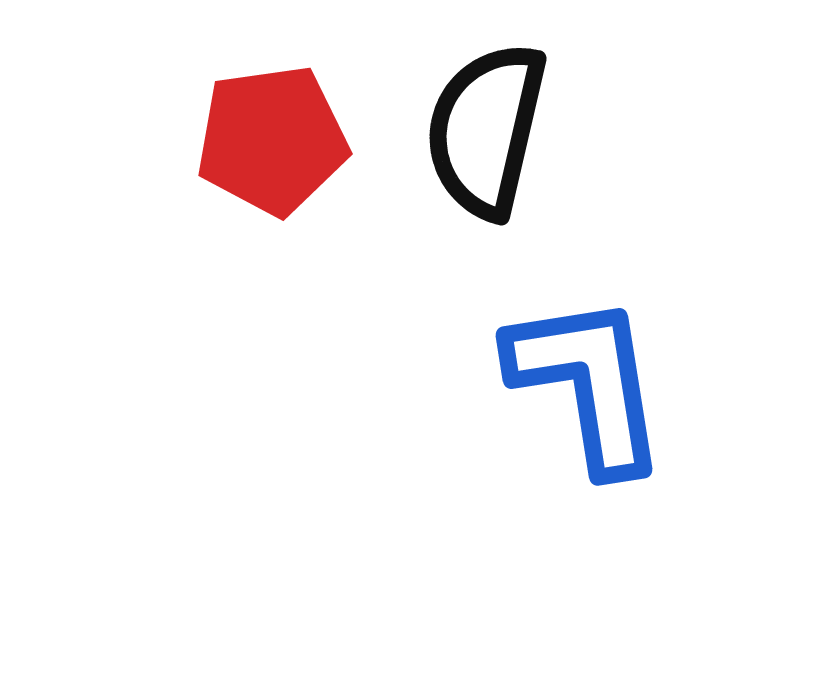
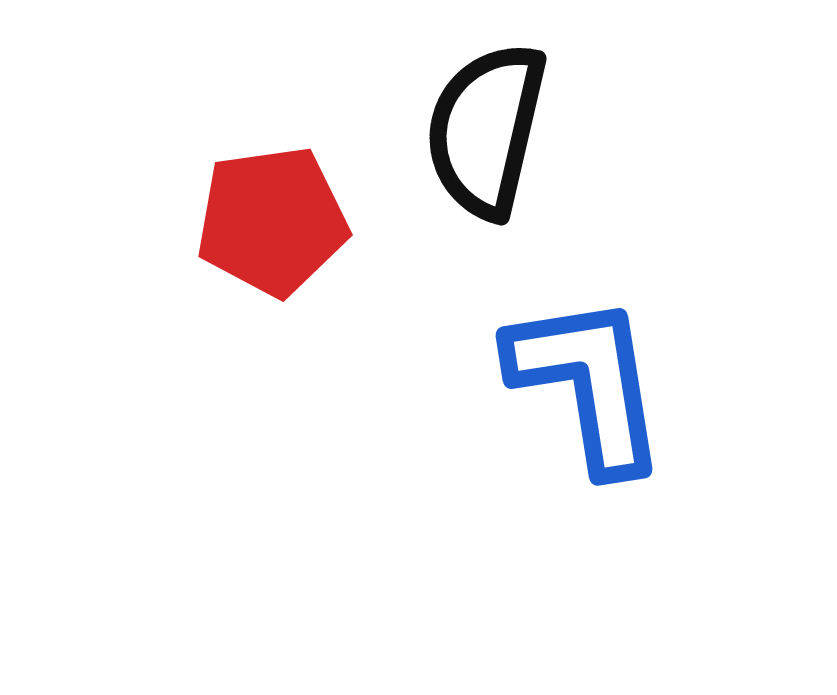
red pentagon: moved 81 px down
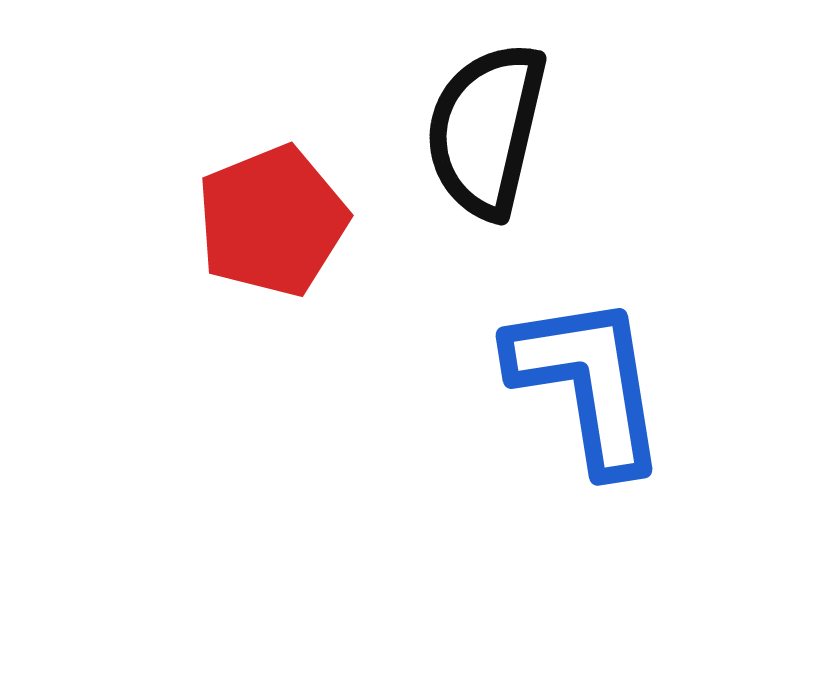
red pentagon: rotated 14 degrees counterclockwise
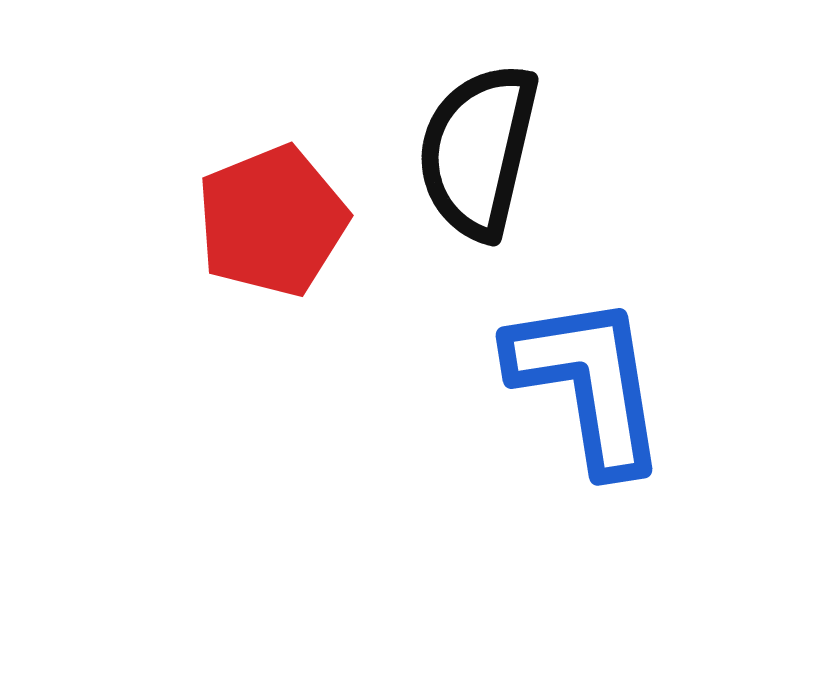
black semicircle: moved 8 px left, 21 px down
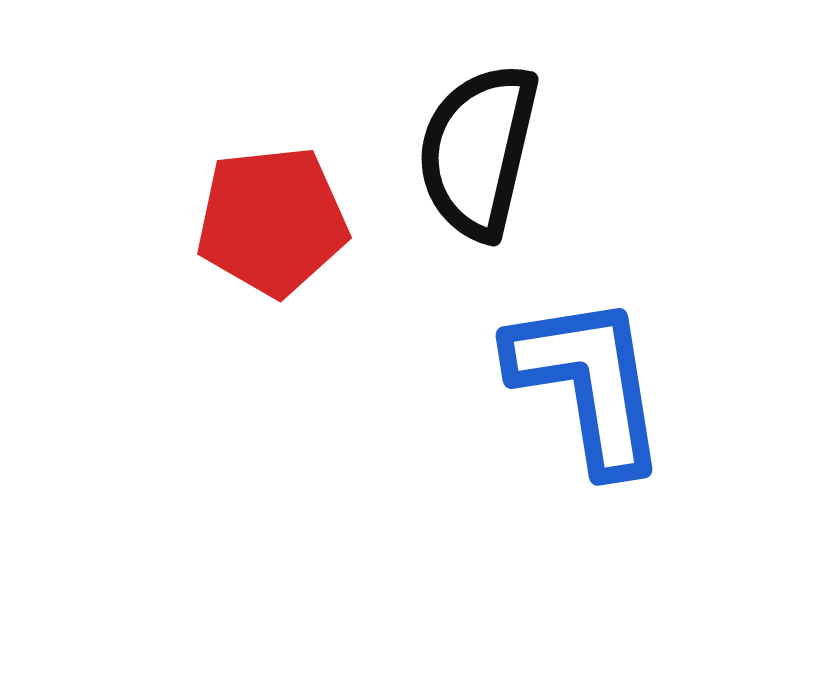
red pentagon: rotated 16 degrees clockwise
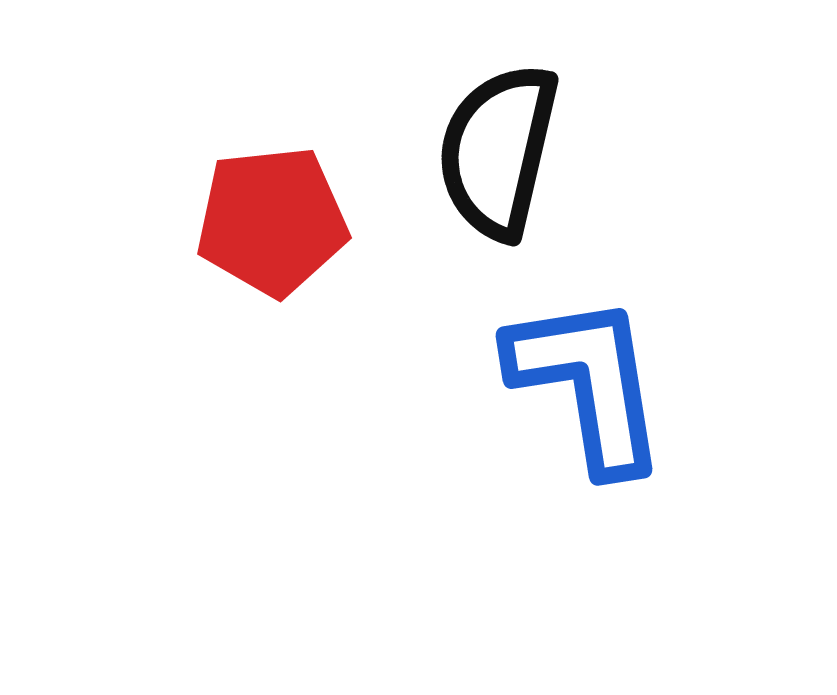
black semicircle: moved 20 px right
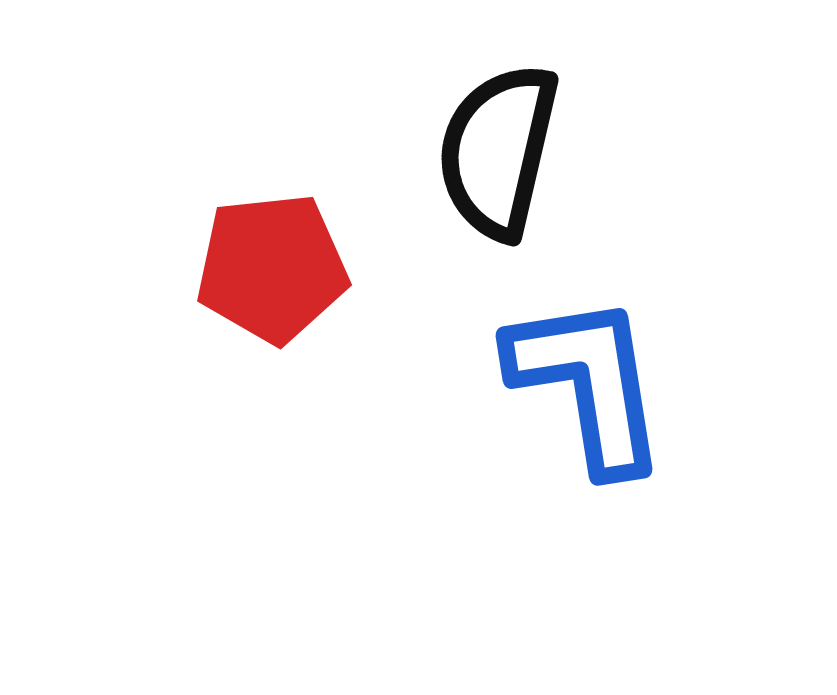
red pentagon: moved 47 px down
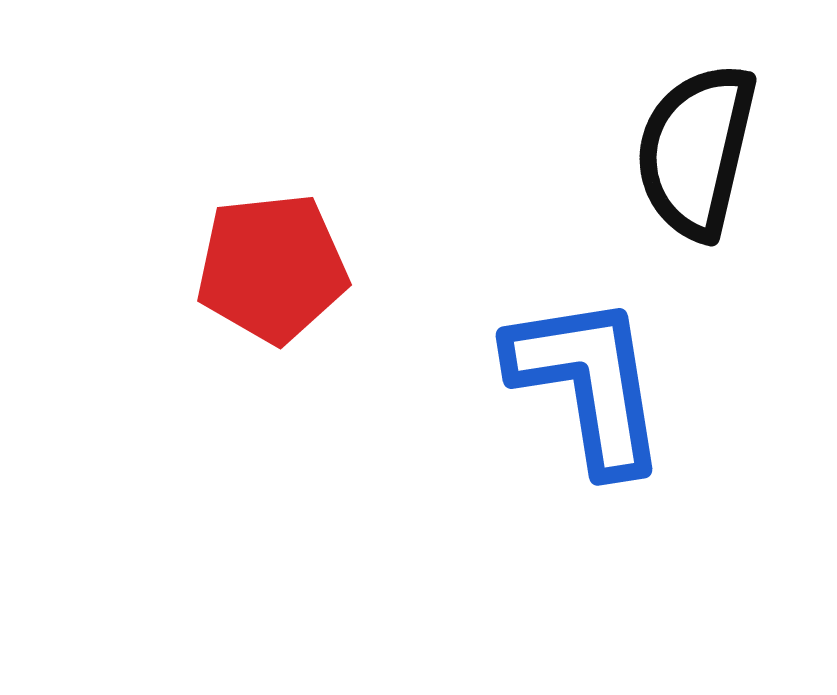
black semicircle: moved 198 px right
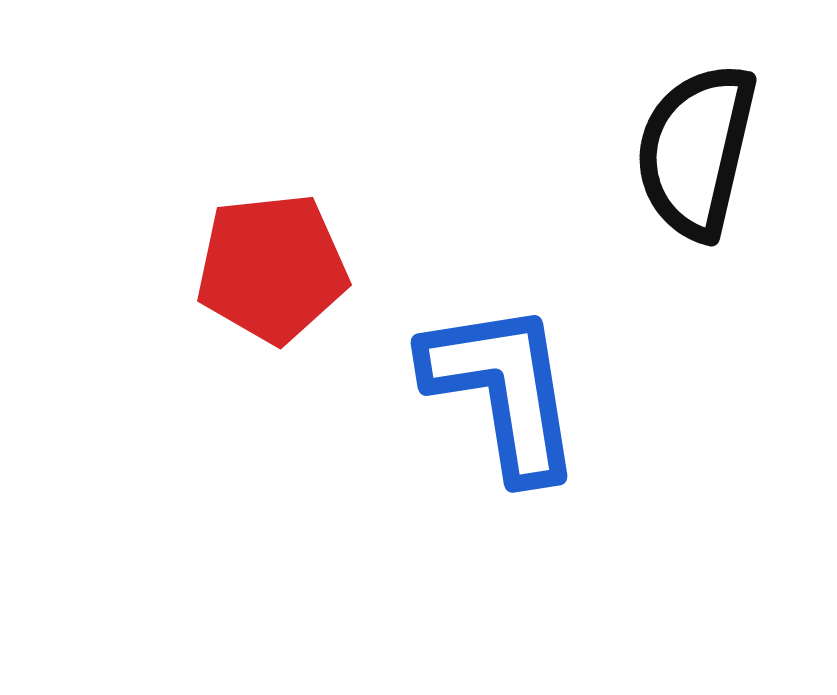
blue L-shape: moved 85 px left, 7 px down
